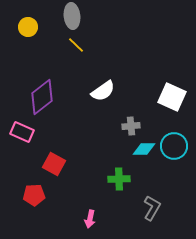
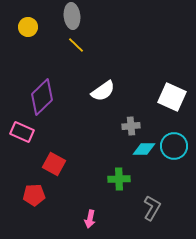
purple diamond: rotated 6 degrees counterclockwise
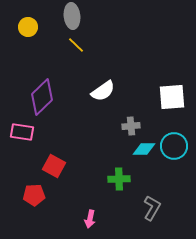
white square: rotated 28 degrees counterclockwise
pink rectangle: rotated 15 degrees counterclockwise
red square: moved 2 px down
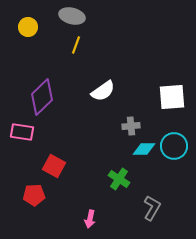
gray ellipse: rotated 70 degrees counterclockwise
yellow line: rotated 66 degrees clockwise
green cross: rotated 35 degrees clockwise
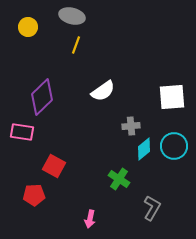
cyan diamond: rotated 40 degrees counterclockwise
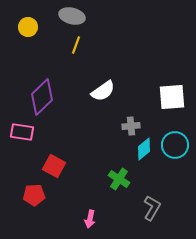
cyan circle: moved 1 px right, 1 px up
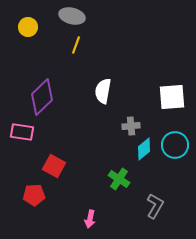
white semicircle: rotated 135 degrees clockwise
gray L-shape: moved 3 px right, 2 px up
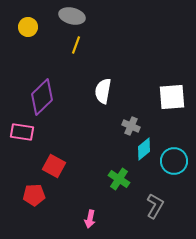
gray cross: rotated 30 degrees clockwise
cyan circle: moved 1 px left, 16 px down
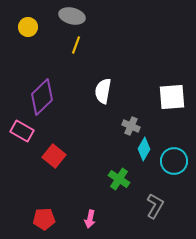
pink rectangle: moved 1 px up; rotated 20 degrees clockwise
cyan diamond: rotated 20 degrees counterclockwise
red square: moved 10 px up; rotated 10 degrees clockwise
red pentagon: moved 10 px right, 24 px down
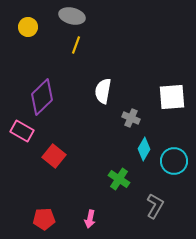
gray cross: moved 8 px up
